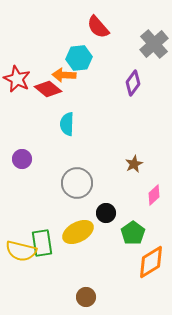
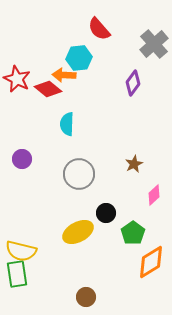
red semicircle: moved 1 px right, 2 px down
gray circle: moved 2 px right, 9 px up
green rectangle: moved 25 px left, 31 px down
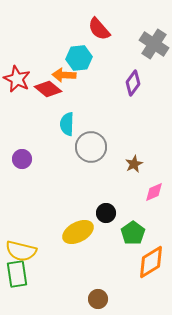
gray cross: rotated 16 degrees counterclockwise
gray circle: moved 12 px right, 27 px up
pink diamond: moved 3 px up; rotated 20 degrees clockwise
brown circle: moved 12 px right, 2 px down
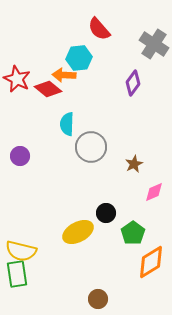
purple circle: moved 2 px left, 3 px up
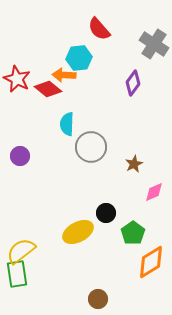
yellow semicircle: rotated 128 degrees clockwise
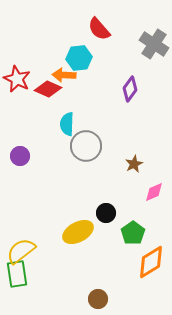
purple diamond: moved 3 px left, 6 px down
red diamond: rotated 16 degrees counterclockwise
gray circle: moved 5 px left, 1 px up
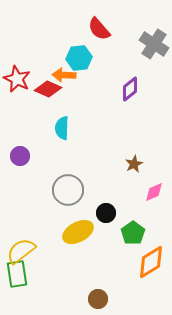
purple diamond: rotated 15 degrees clockwise
cyan semicircle: moved 5 px left, 4 px down
gray circle: moved 18 px left, 44 px down
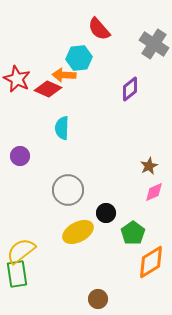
brown star: moved 15 px right, 2 px down
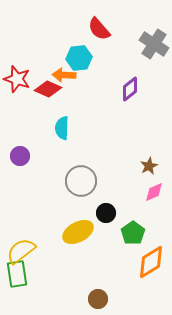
red star: rotated 8 degrees counterclockwise
gray circle: moved 13 px right, 9 px up
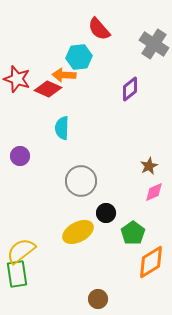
cyan hexagon: moved 1 px up
